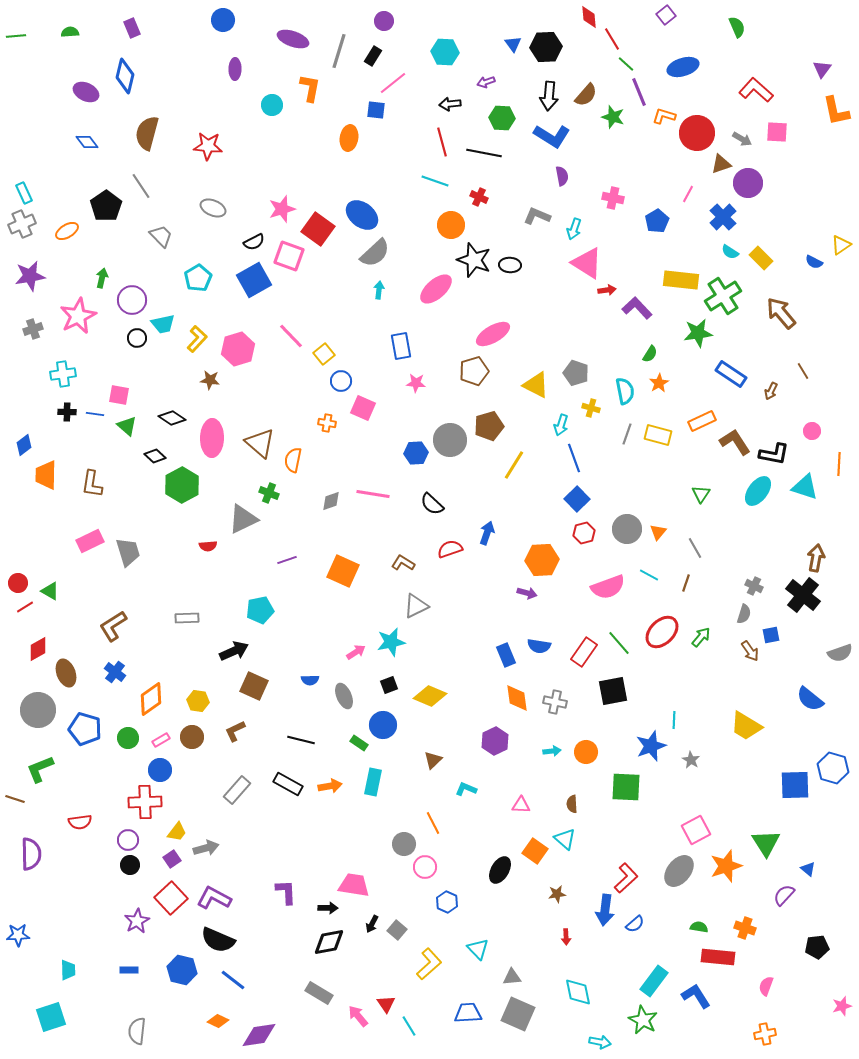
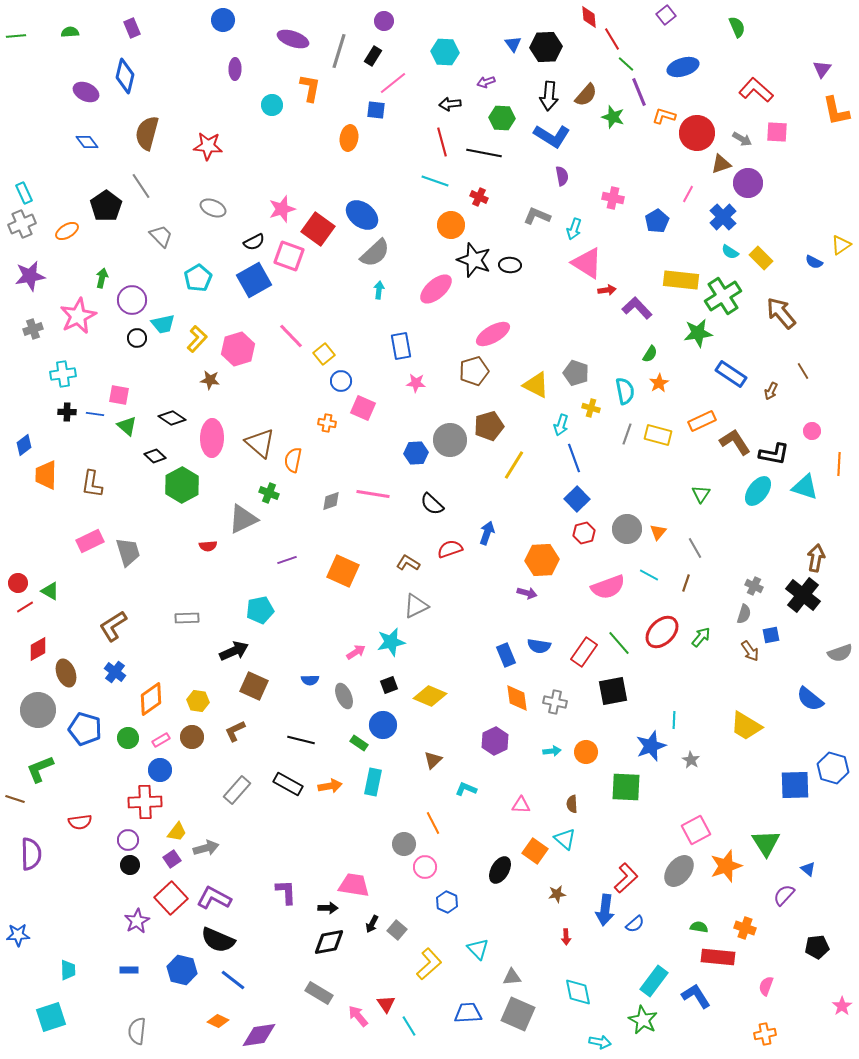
brown L-shape at (403, 563): moved 5 px right
pink star at (842, 1006): rotated 18 degrees counterclockwise
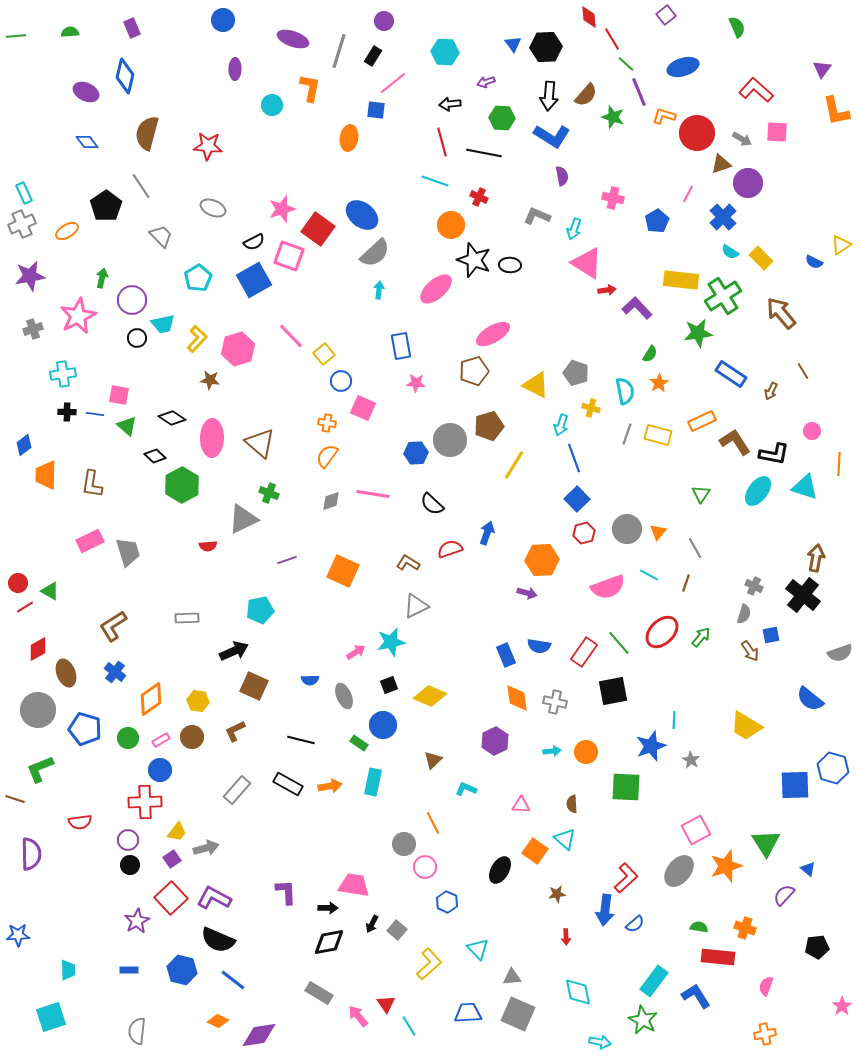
orange semicircle at (293, 460): moved 34 px right, 4 px up; rotated 25 degrees clockwise
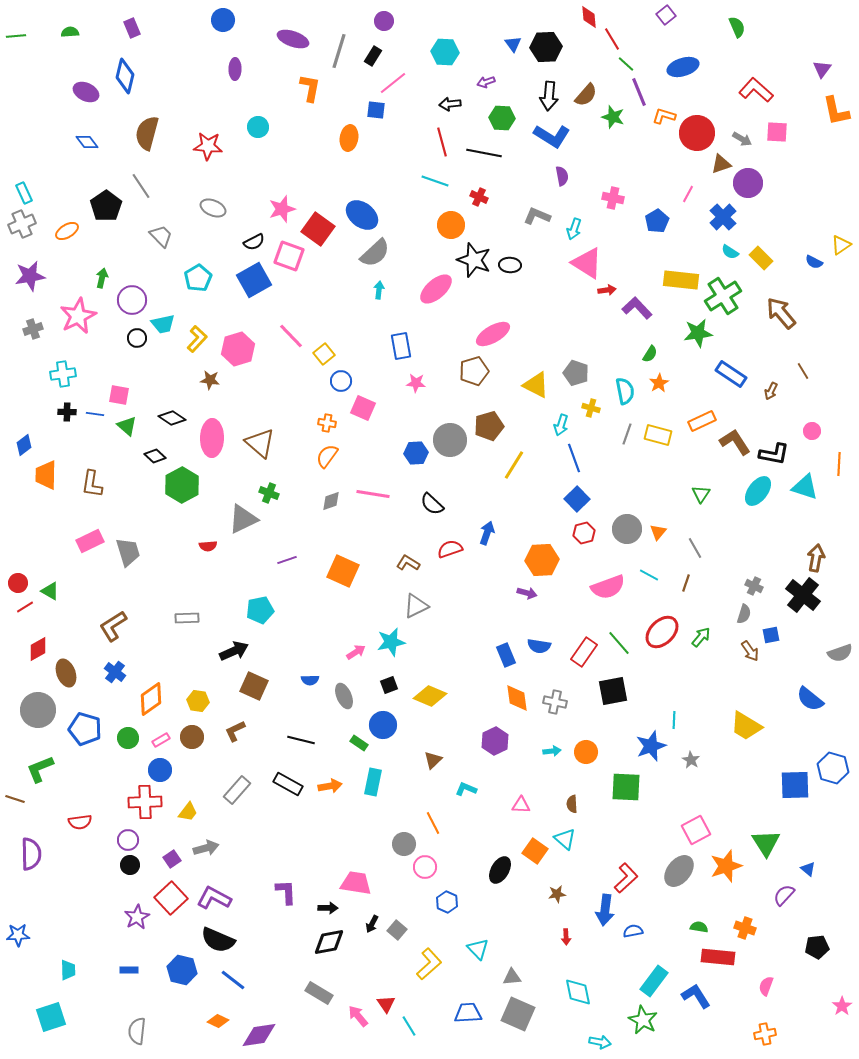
cyan circle at (272, 105): moved 14 px left, 22 px down
yellow trapezoid at (177, 832): moved 11 px right, 20 px up
pink trapezoid at (354, 885): moved 2 px right, 2 px up
purple star at (137, 921): moved 4 px up
blue semicircle at (635, 924): moved 2 px left, 7 px down; rotated 150 degrees counterclockwise
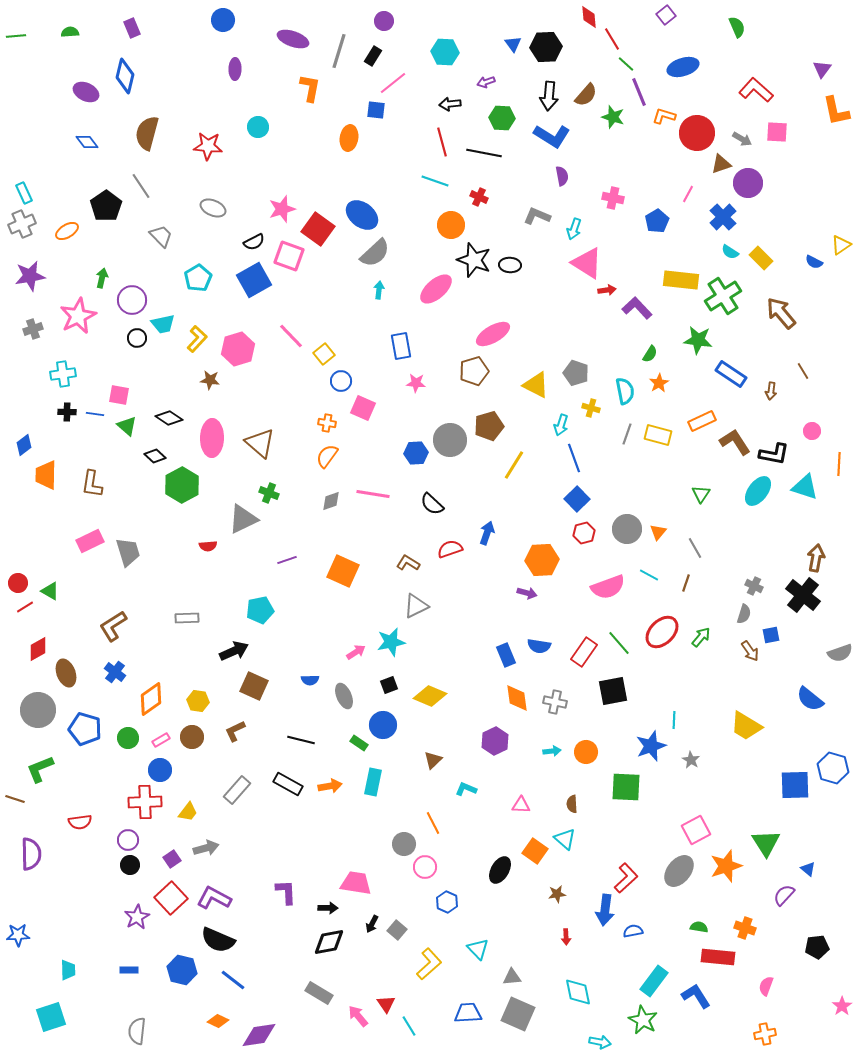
green star at (698, 333): moved 7 px down; rotated 16 degrees clockwise
brown arrow at (771, 391): rotated 18 degrees counterclockwise
black diamond at (172, 418): moved 3 px left
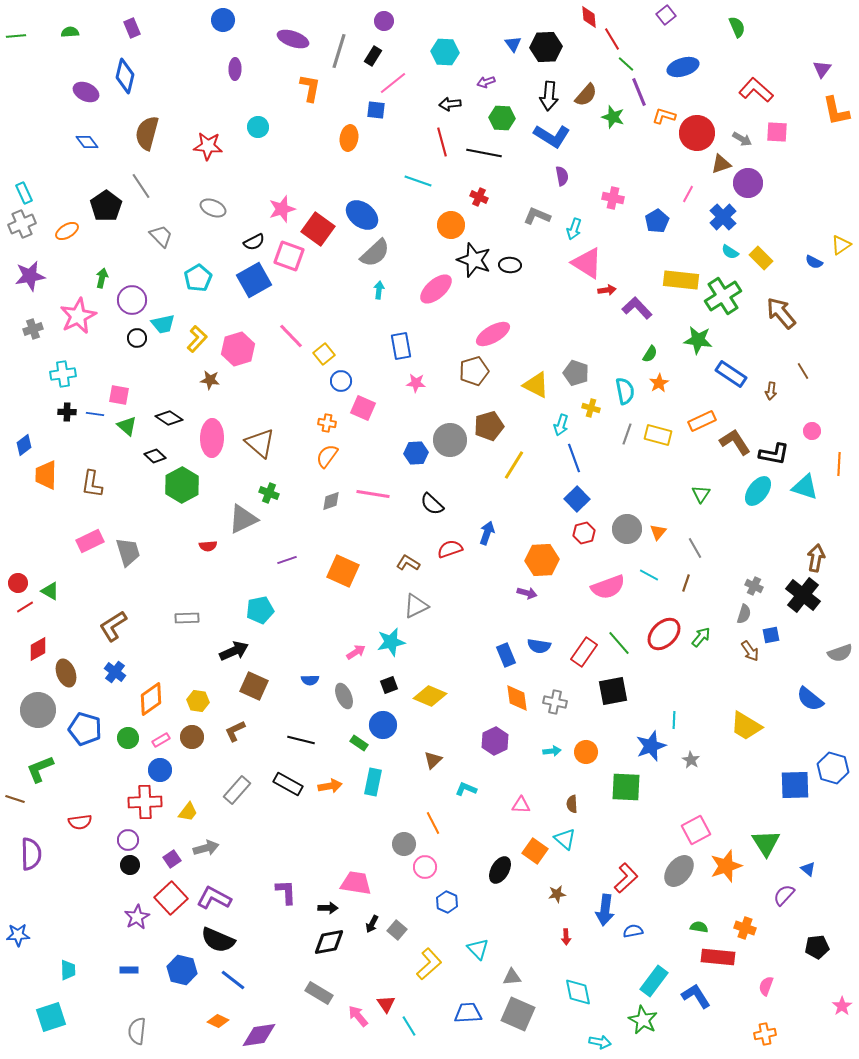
cyan line at (435, 181): moved 17 px left
red ellipse at (662, 632): moved 2 px right, 2 px down
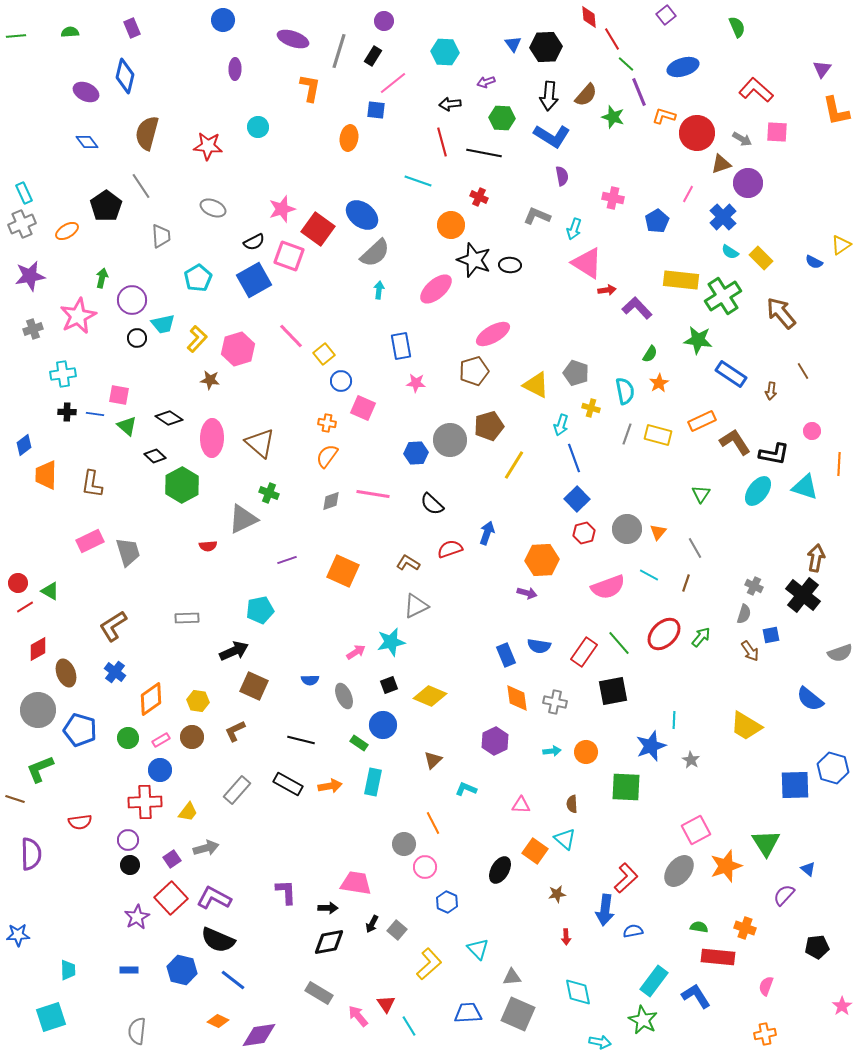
gray trapezoid at (161, 236): rotated 40 degrees clockwise
blue pentagon at (85, 729): moved 5 px left, 1 px down
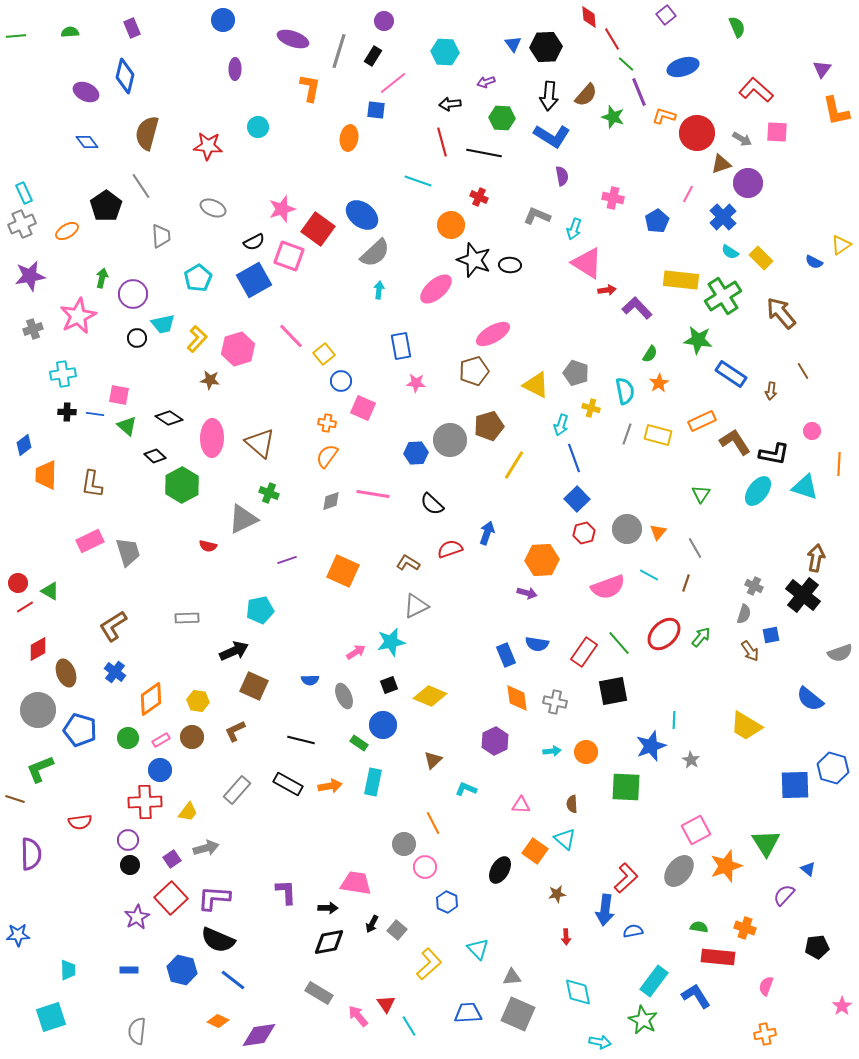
purple circle at (132, 300): moved 1 px right, 6 px up
red semicircle at (208, 546): rotated 18 degrees clockwise
blue semicircle at (539, 646): moved 2 px left, 2 px up
purple L-shape at (214, 898): rotated 24 degrees counterclockwise
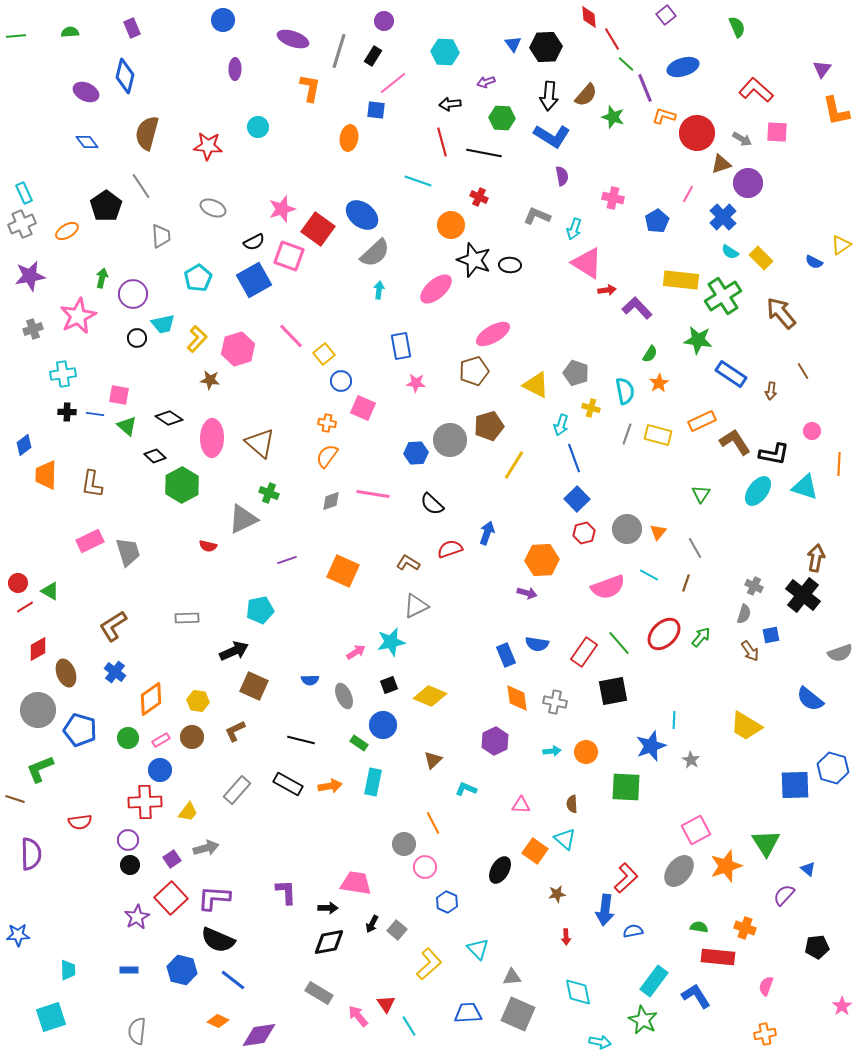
purple line at (639, 92): moved 6 px right, 4 px up
